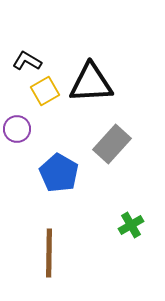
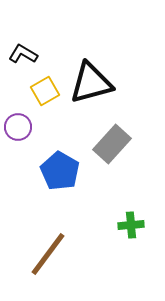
black L-shape: moved 4 px left, 7 px up
black triangle: rotated 12 degrees counterclockwise
purple circle: moved 1 px right, 2 px up
blue pentagon: moved 1 px right, 2 px up
green cross: rotated 25 degrees clockwise
brown line: moved 1 px left, 1 px down; rotated 36 degrees clockwise
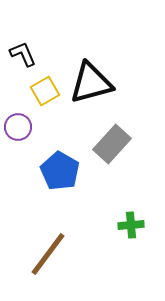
black L-shape: rotated 36 degrees clockwise
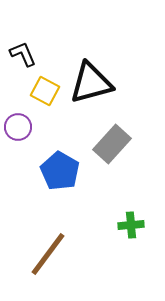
yellow square: rotated 32 degrees counterclockwise
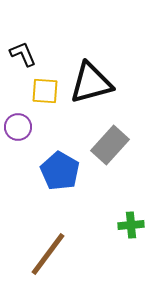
yellow square: rotated 24 degrees counterclockwise
gray rectangle: moved 2 px left, 1 px down
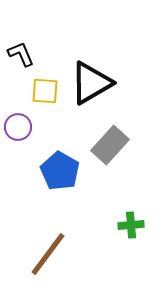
black L-shape: moved 2 px left
black triangle: rotated 15 degrees counterclockwise
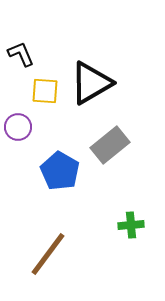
gray rectangle: rotated 9 degrees clockwise
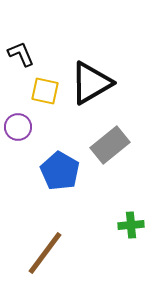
yellow square: rotated 8 degrees clockwise
brown line: moved 3 px left, 1 px up
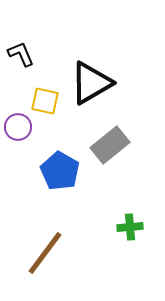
yellow square: moved 10 px down
green cross: moved 1 px left, 2 px down
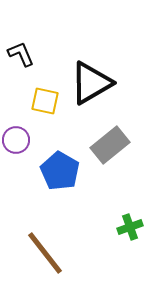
purple circle: moved 2 px left, 13 px down
green cross: rotated 15 degrees counterclockwise
brown line: rotated 75 degrees counterclockwise
